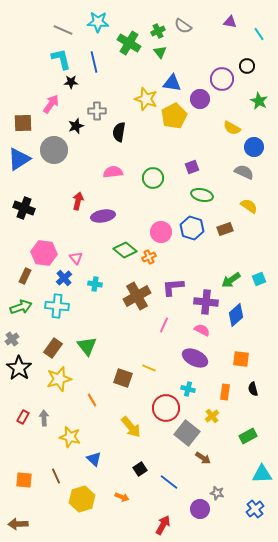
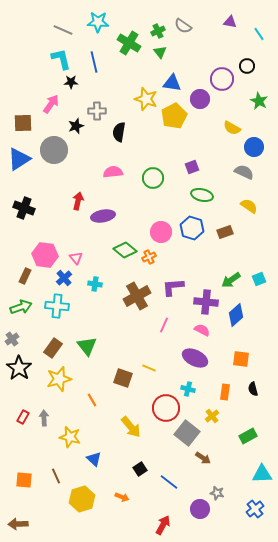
brown rectangle at (225, 229): moved 3 px down
pink hexagon at (44, 253): moved 1 px right, 2 px down
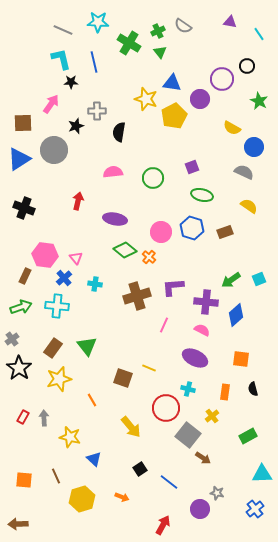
purple ellipse at (103, 216): moved 12 px right, 3 px down; rotated 20 degrees clockwise
orange cross at (149, 257): rotated 24 degrees counterclockwise
brown cross at (137, 296): rotated 12 degrees clockwise
gray square at (187, 433): moved 1 px right, 2 px down
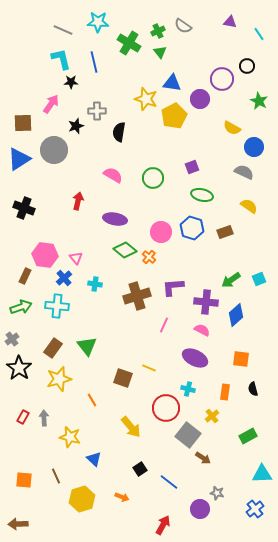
pink semicircle at (113, 172): moved 3 px down; rotated 36 degrees clockwise
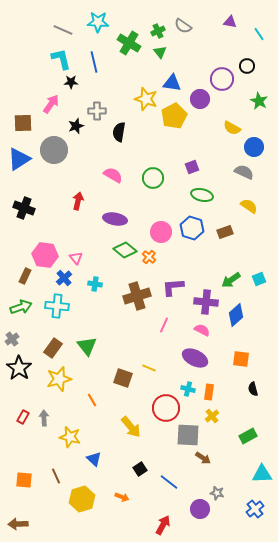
orange rectangle at (225, 392): moved 16 px left
gray square at (188, 435): rotated 35 degrees counterclockwise
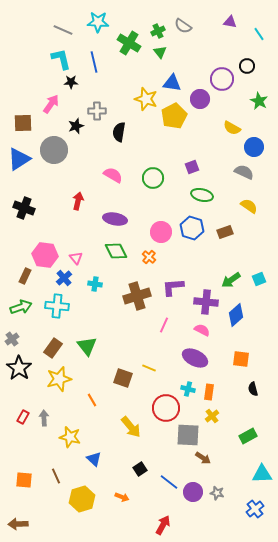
green diamond at (125, 250): moved 9 px left, 1 px down; rotated 25 degrees clockwise
purple circle at (200, 509): moved 7 px left, 17 px up
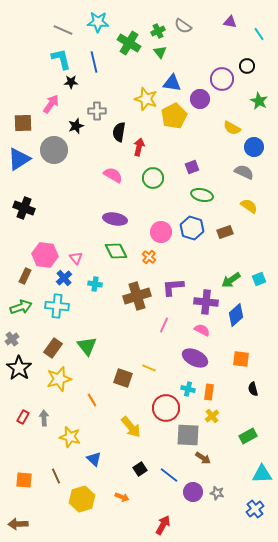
red arrow at (78, 201): moved 61 px right, 54 px up
blue line at (169, 482): moved 7 px up
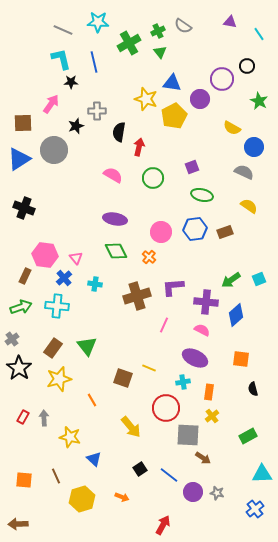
green cross at (129, 43): rotated 30 degrees clockwise
blue hexagon at (192, 228): moved 3 px right, 1 px down; rotated 25 degrees counterclockwise
cyan cross at (188, 389): moved 5 px left, 7 px up; rotated 24 degrees counterclockwise
